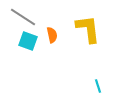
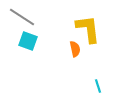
gray line: moved 1 px left
orange semicircle: moved 23 px right, 14 px down
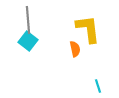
gray line: moved 6 px right, 3 px down; rotated 52 degrees clockwise
cyan square: rotated 18 degrees clockwise
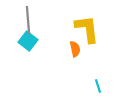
yellow L-shape: moved 1 px left
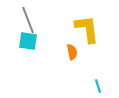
gray line: rotated 16 degrees counterclockwise
cyan square: rotated 30 degrees counterclockwise
orange semicircle: moved 3 px left, 3 px down
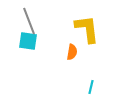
gray line: moved 1 px right, 1 px down
orange semicircle: rotated 21 degrees clockwise
cyan line: moved 7 px left, 1 px down; rotated 32 degrees clockwise
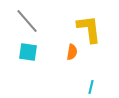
gray line: moved 2 px left; rotated 20 degrees counterclockwise
yellow L-shape: moved 2 px right
cyan square: moved 11 px down
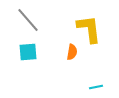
gray line: moved 1 px right, 1 px up
cyan square: rotated 12 degrees counterclockwise
cyan line: moved 5 px right; rotated 64 degrees clockwise
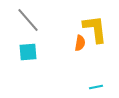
yellow L-shape: moved 6 px right
orange semicircle: moved 8 px right, 9 px up
